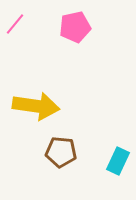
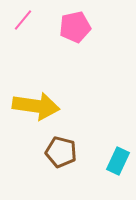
pink line: moved 8 px right, 4 px up
brown pentagon: rotated 8 degrees clockwise
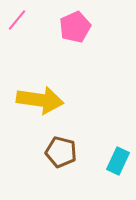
pink line: moved 6 px left
pink pentagon: rotated 12 degrees counterclockwise
yellow arrow: moved 4 px right, 6 px up
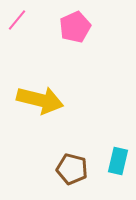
yellow arrow: rotated 6 degrees clockwise
brown pentagon: moved 11 px right, 17 px down
cyan rectangle: rotated 12 degrees counterclockwise
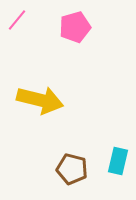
pink pentagon: rotated 8 degrees clockwise
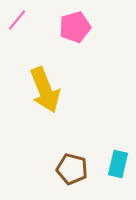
yellow arrow: moved 5 px right, 10 px up; rotated 54 degrees clockwise
cyan rectangle: moved 3 px down
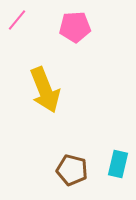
pink pentagon: rotated 12 degrees clockwise
brown pentagon: moved 1 px down
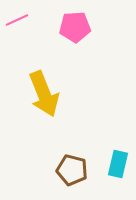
pink line: rotated 25 degrees clockwise
yellow arrow: moved 1 px left, 4 px down
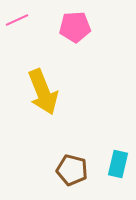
yellow arrow: moved 1 px left, 2 px up
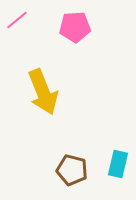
pink line: rotated 15 degrees counterclockwise
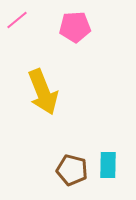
cyan rectangle: moved 10 px left, 1 px down; rotated 12 degrees counterclockwise
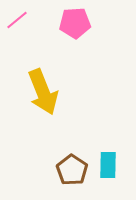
pink pentagon: moved 4 px up
brown pentagon: rotated 20 degrees clockwise
